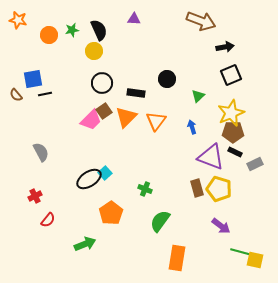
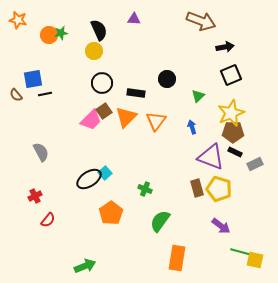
green star at (72, 30): moved 11 px left, 3 px down
green arrow at (85, 244): moved 22 px down
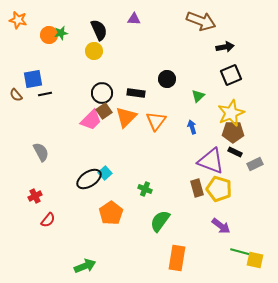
black circle at (102, 83): moved 10 px down
purple triangle at (211, 157): moved 4 px down
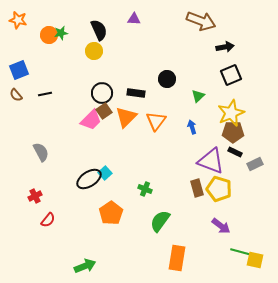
blue square at (33, 79): moved 14 px left, 9 px up; rotated 12 degrees counterclockwise
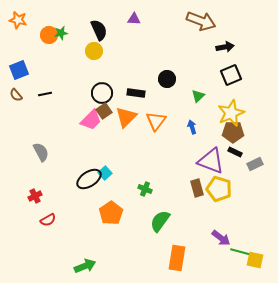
red semicircle at (48, 220): rotated 21 degrees clockwise
purple arrow at (221, 226): moved 12 px down
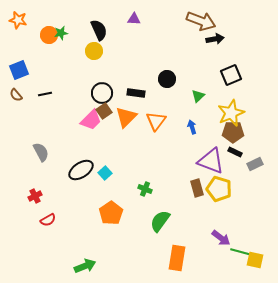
black arrow at (225, 47): moved 10 px left, 8 px up
black ellipse at (89, 179): moved 8 px left, 9 px up
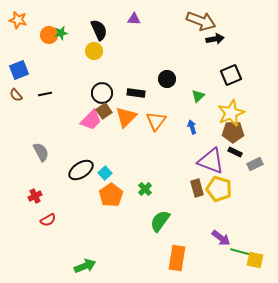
green cross at (145, 189): rotated 24 degrees clockwise
orange pentagon at (111, 213): moved 18 px up
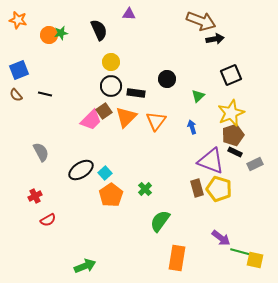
purple triangle at (134, 19): moved 5 px left, 5 px up
yellow circle at (94, 51): moved 17 px right, 11 px down
black circle at (102, 93): moved 9 px right, 7 px up
black line at (45, 94): rotated 24 degrees clockwise
brown pentagon at (233, 132): moved 3 px down; rotated 20 degrees counterclockwise
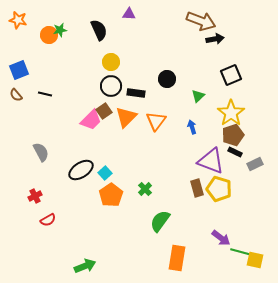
green star at (61, 33): moved 1 px left, 3 px up
yellow star at (231, 113): rotated 12 degrees counterclockwise
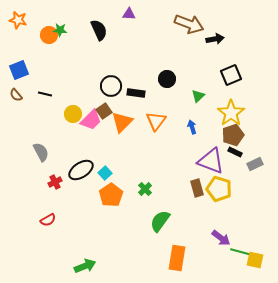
brown arrow at (201, 21): moved 12 px left, 3 px down
green star at (60, 30): rotated 16 degrees clockwise
yellow circle at (111, 62): moved 38 px left, 52 px down
orange triangle at (126, 117): moved 4 px left, 5 px down
red cross at (35, 196): moved 20 px right, 14 px up
